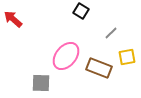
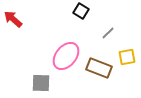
gray line: moved 3 px left
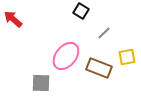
gray line: moved 4 px left
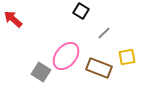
gray square: moved 11 px up; rotated 30 degrees clockwise
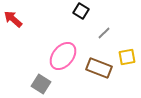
pink ellipse: moved 3 px left
gray square: moved 12 px down
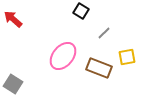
gray square: moved 28 px left
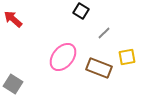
pink ellipse: moved 1 px down
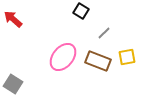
brown rectangle: moved 1 px left, 7 px up
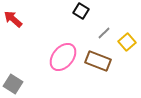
yellow square: moved 15 px up; rotated 30 degrees counterclockwise
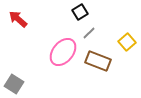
black square: moved 1 px left, 1 px down; rotated 28 degrees clockwise
red arrow: moved 5 px right
gray line: moved 15 px left
pink ellipse: moved 5 px up
gray square: moved 1 px right
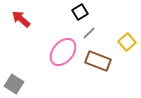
red arrow: moved 3 px right
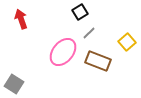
red arrow: rotated 30 degrees clockwise
